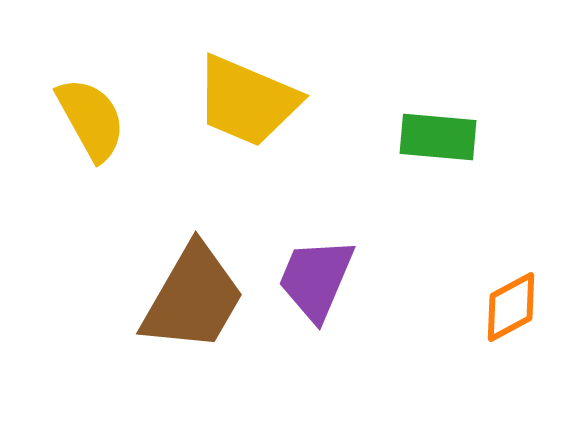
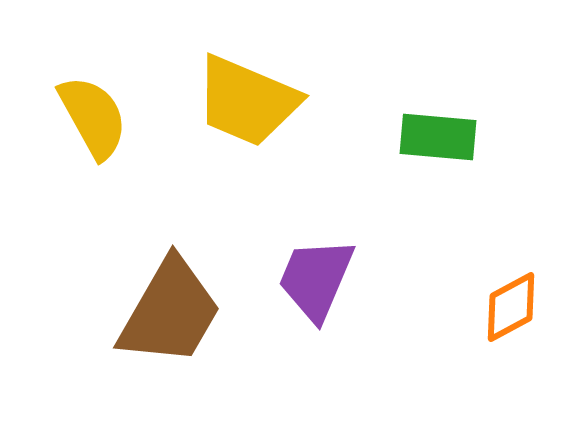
yellow semicircle: moved 2 px right, 2 px up
brown trapezoid: moved 23 px left, 14 px down
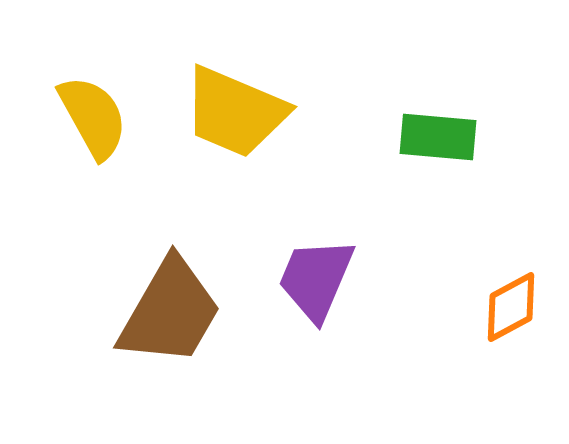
yellow trapezoid: moved 12 px left, 11 px down
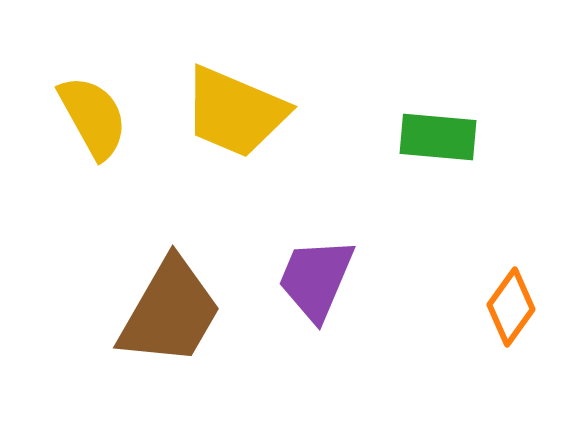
orange diamond: rotated 26 degrees counterclockwise
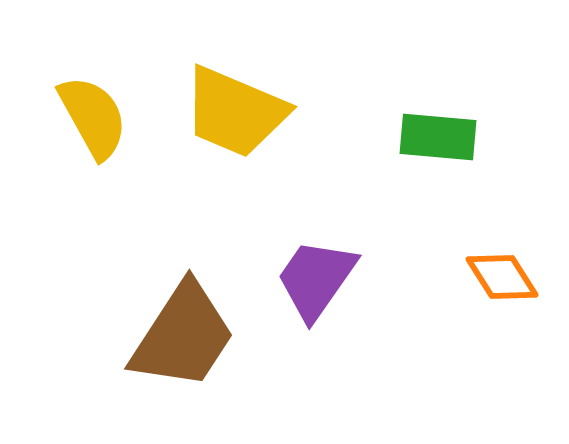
purple trapezoid: rotated 12 degrees clockwise
orange diamond: moved 9 px left, 30 px up; rotated 68 degrees counterclockwise
brown trapezoid: moved 13 px right, 24 px down; rotated 3 degrees clockwise
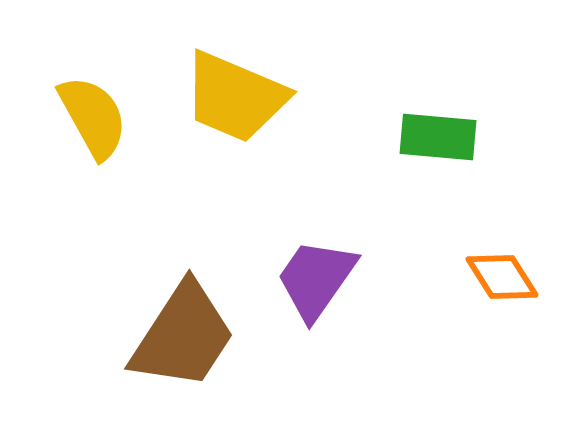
yellow trapezoid: moved 15 px up
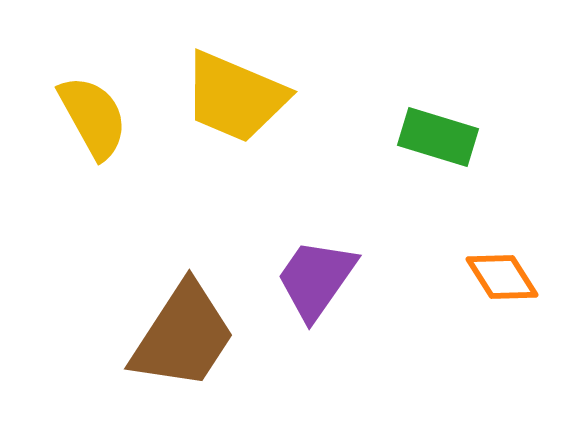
green rectangle: rotated 12 degrees clockwise
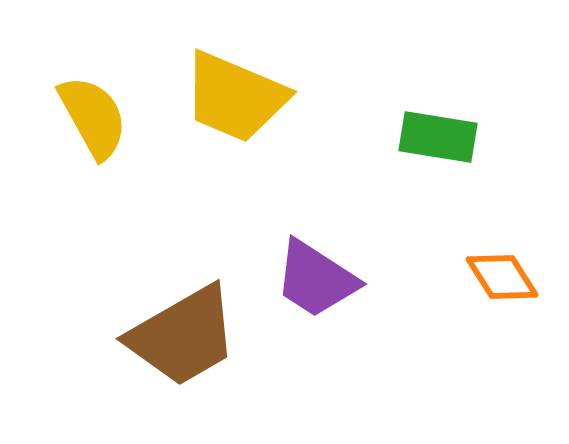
green rectangle: rotated 8 degrees counterclockwise
purple trapezoid: rotated 92 degrees counterclockwise
brown trapezoid: rotated 27 degrees clockwise
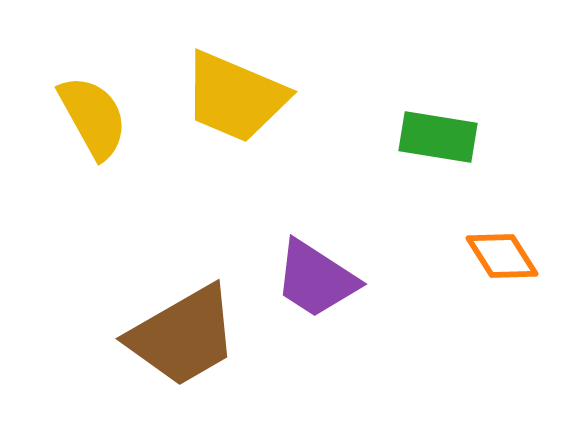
orange diamond: moved 21 px up
